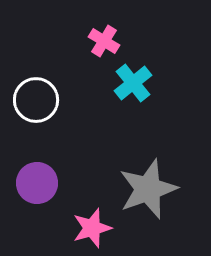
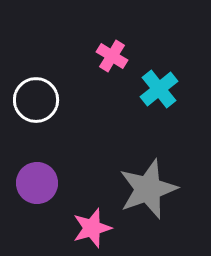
pink cross: moved 8 px right, 15 px down
cyan cross: moved 26 px right, 6 px down
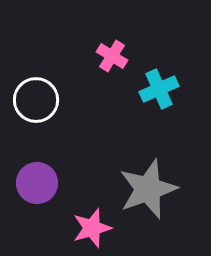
cyan cross: rotated 15 degrees clockwise
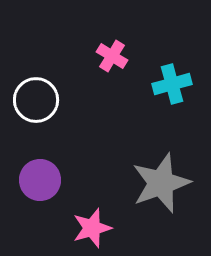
cyan cross: moved 13 px right, 5 px up; rotated 9 degrees clockwise
purple circle: moved 3 px right, 3 px up
gray star: moved 13 px right, 6 px up
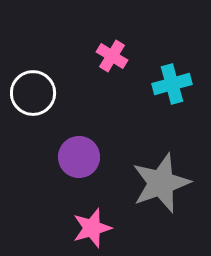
white circle: moved 3 px left, 7 px up
purple circle: moved 39 px right, 23 px up
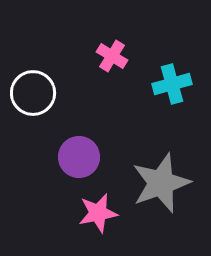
pink star: moved 6 px right, 15 px up; rotated 6 degrees clockwise
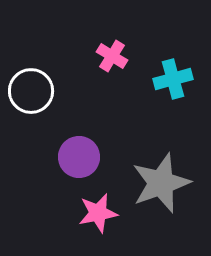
cyan cross: moved 1 px right, 5 px up
white circle: moved 2 px left, 2 px up
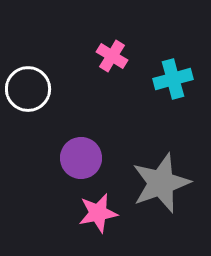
white circle: moved 3 px left, 2 px up
purple circle: moved 2 px right, 1 px down
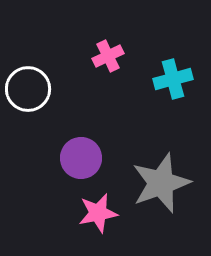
pink cross: moved 4 px left; rotated 32 degrees clockwise
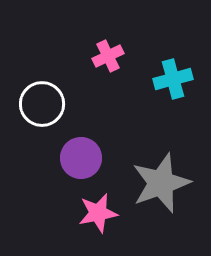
white circle: moved 14 px right, 15 px down
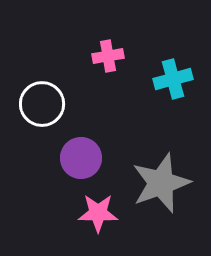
pink cross: rotated 16 degrees clockwise
pink star: rotated 12 degrees clockwise
